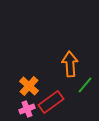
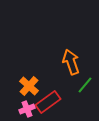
orange arrow: moved 1 px right, 2 px up; rotated 15 degrees counterclockwise
red rectangle: moved 3 px left
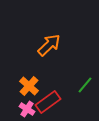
orange arrow: moved 22 px left, 17 px up; rotated 65 degrees clockwise
pink cross: rotated 35 degrees counterclockwise
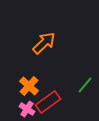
orange arrow: moved 5 px left, 2 px up
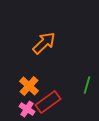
green line: moved 2 px right; rotated 24 degrees counterclockwise
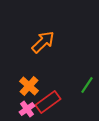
orange arrow: moved 1 px left, 1 px up
green line: rotated 18 degrees clockwise
pink cross: rotated 21 degrees clockwise
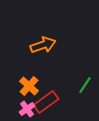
orange arrow: moved 3 px down; rotated 25 degrees clockwise
green line: moved 2 px left
red rectangle: moved 2 px left
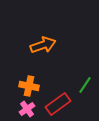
orange cross: rotated 30 degrees counterclockwise
red rectangle: moved 12 px right, 2 px down
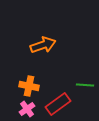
green line: rotated 60 degrees clockwise
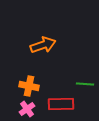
green line: moved 1 px up
red rectangle: moved 3 px right; rotated 35 degrees clockwise
